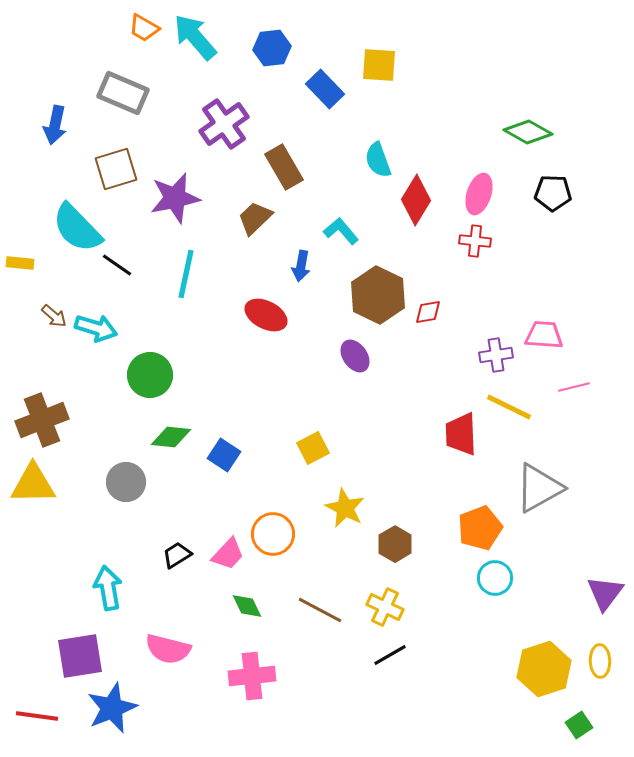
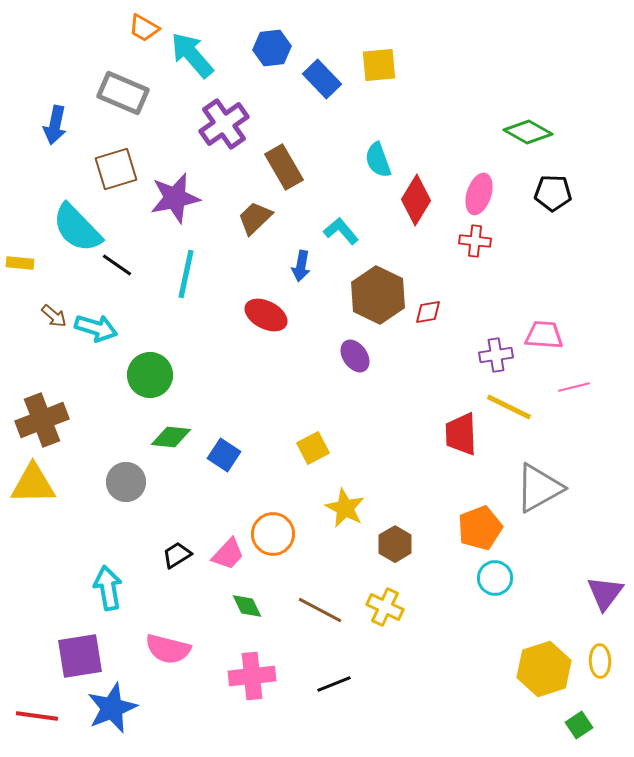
cyan arrow at (195, 37): moved 3 px left, 18 px down
yellow square at (379, 65): rotated 9 degrees counterclockwise
blue rectangle at (325, 89): moved 3 px left, 10 px up
black line at (390, 655): moved 56 px left, 29 px down; rotated 8 degrees clockwise
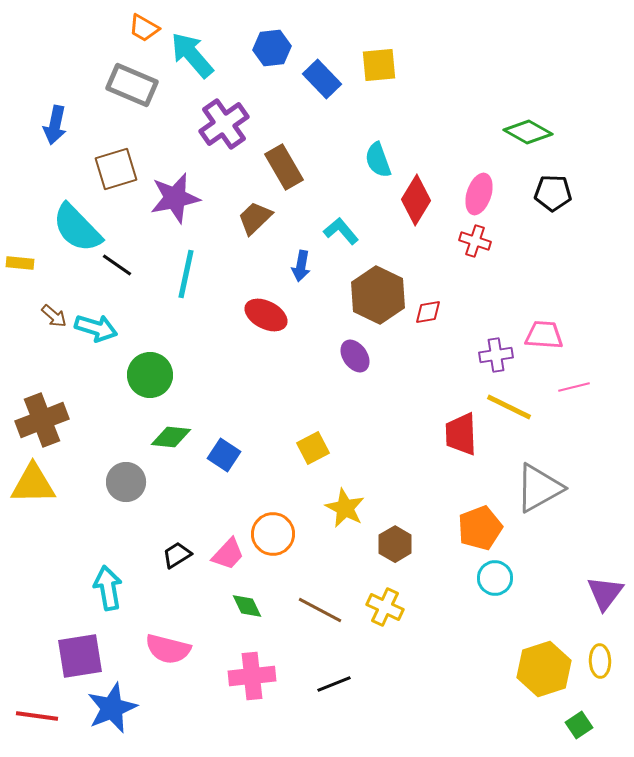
gray rectangle at (123, 93): moved 9 px right, 8 px up
red cross at (475, 241): rotated 12 degrees clockwise
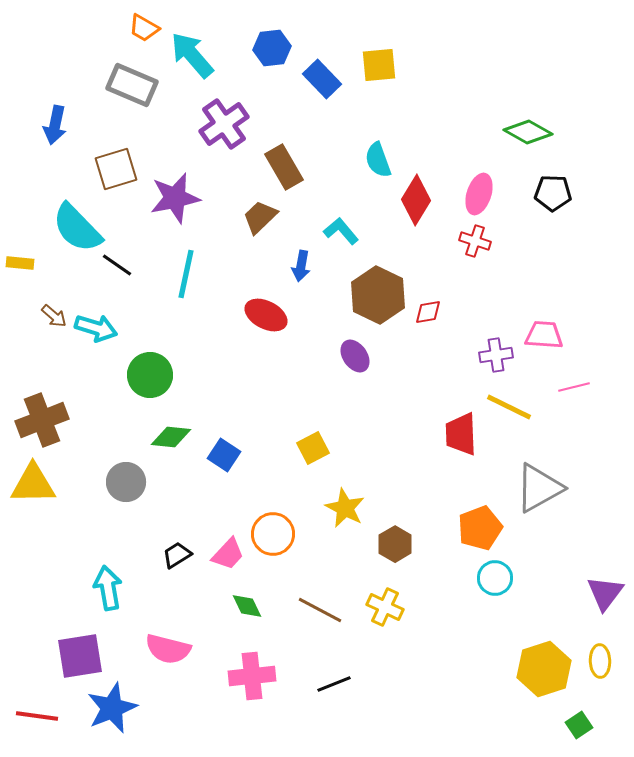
brown trapezoid at (255, 218): moved 5 px right, 1 px up
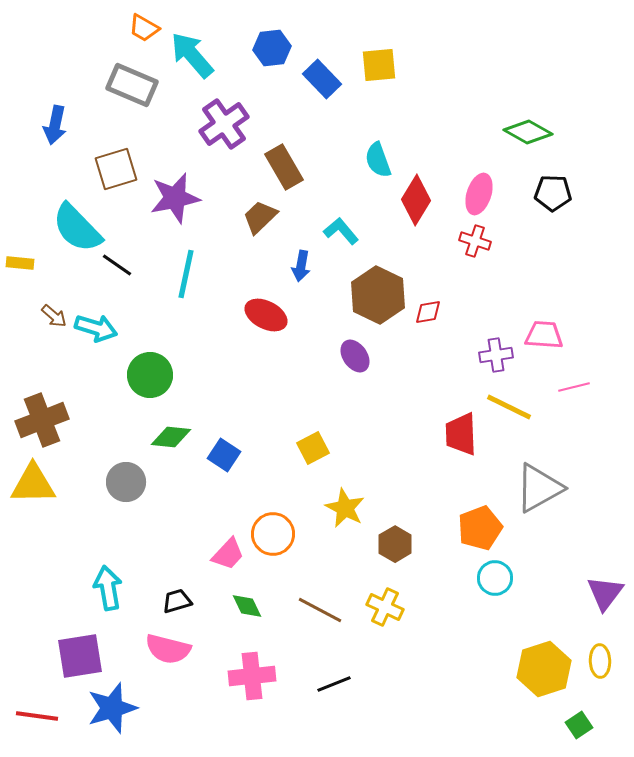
black trapezoid at (177, 555): moved 46 px down; rotated 16 degrees clockwise
blue star at (112, 708): rotated 6 degrees clockwise
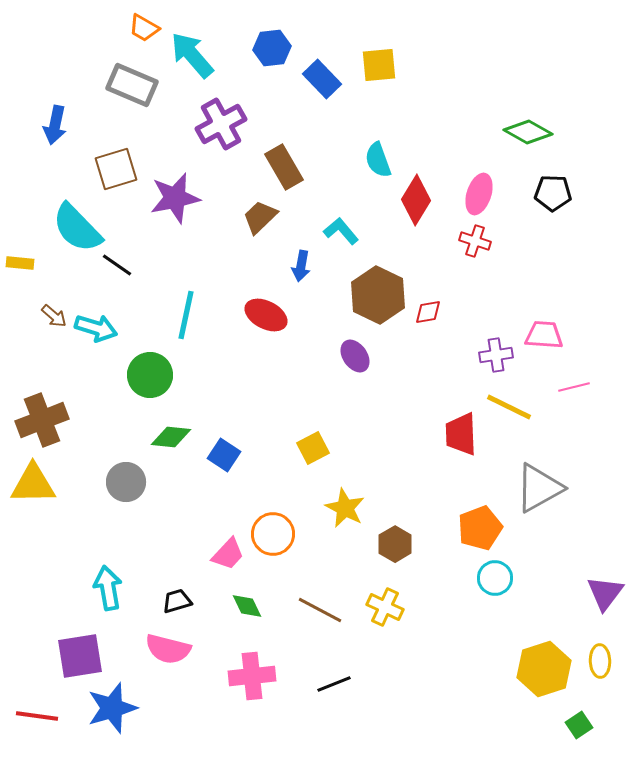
purple cross at (224, 124): moved 3 px left; rotated 6 degrees clockwise
cyan line at (186, 274): moved 41 px down
